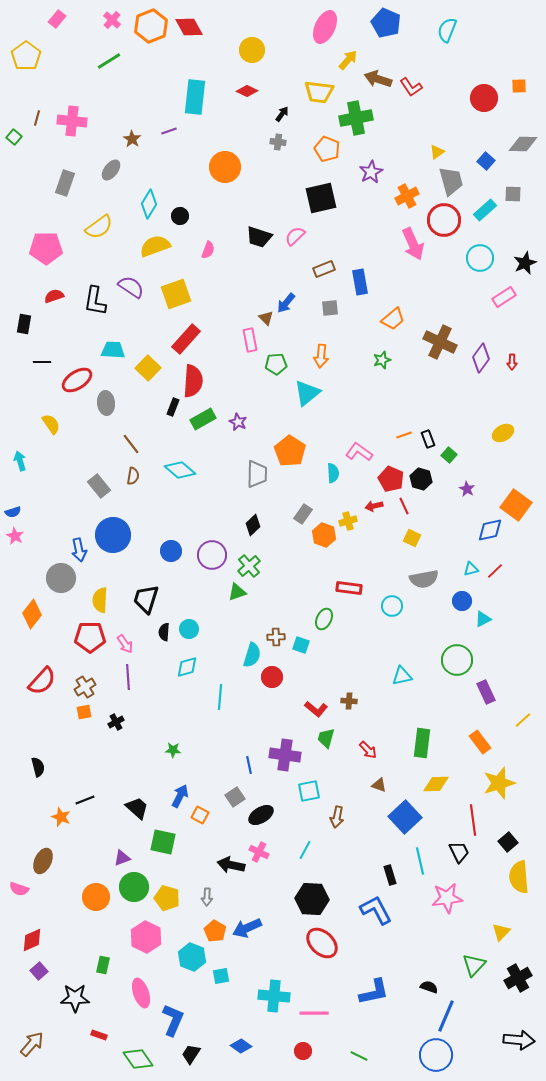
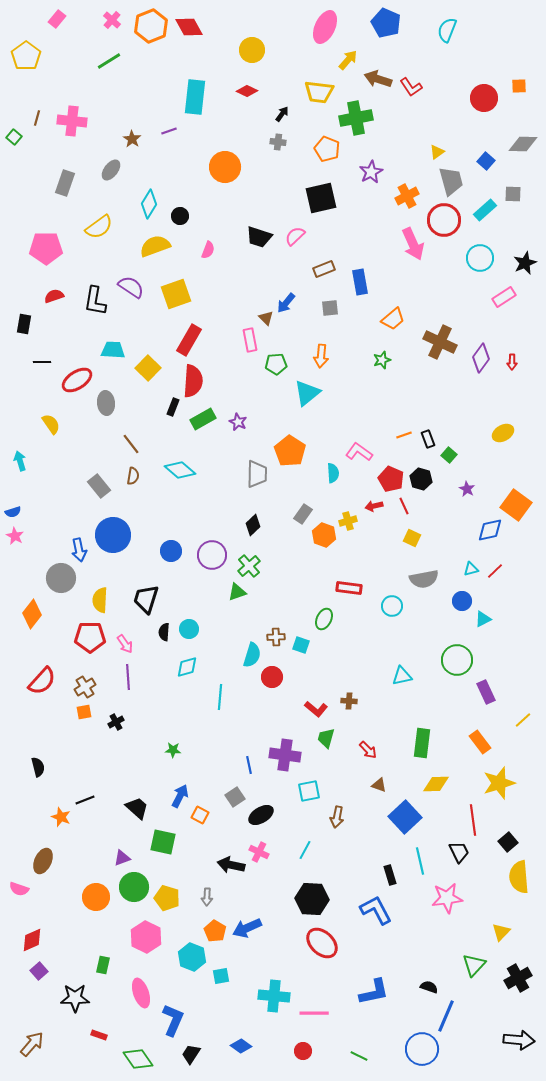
red rectangle at (186, 339): moved 3 px right, 1 px down; rotated 12 degrees counterclockwise
blue circle at (436, 1055): moved 14 px left, 6 px up
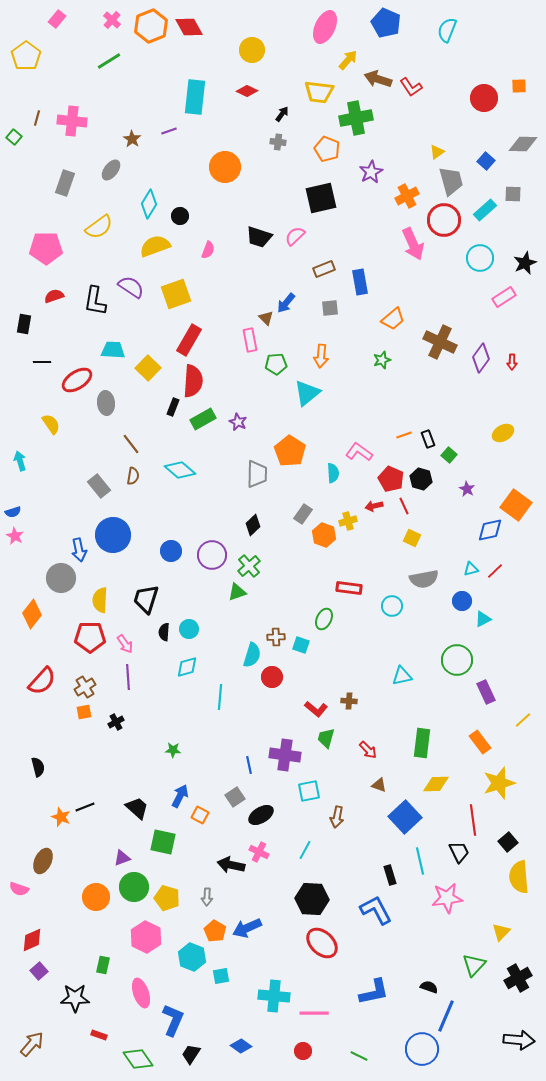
black line at (85, 800): moved 7 px down
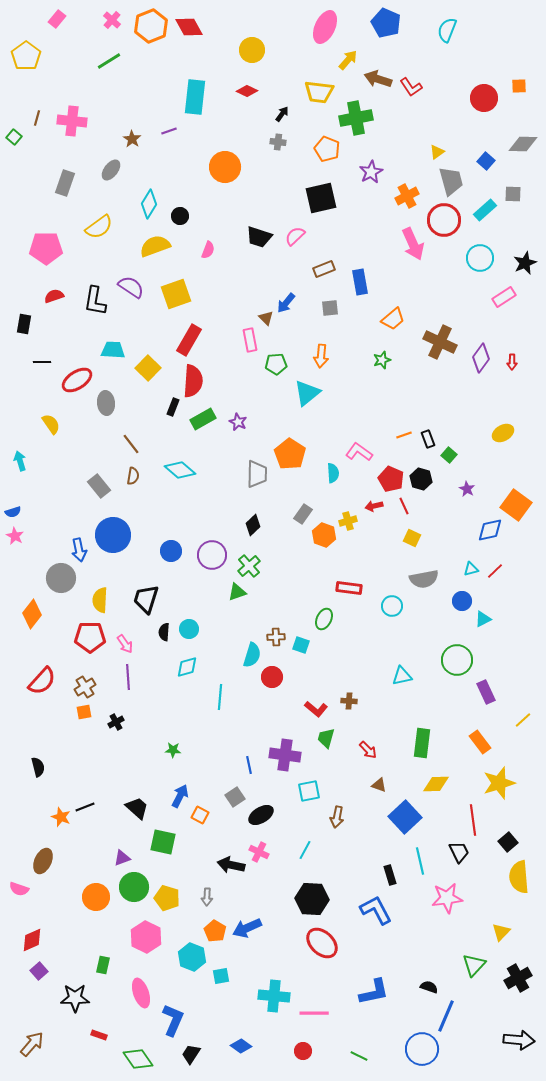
orange pentagon at (290, 451): moved 3 px down
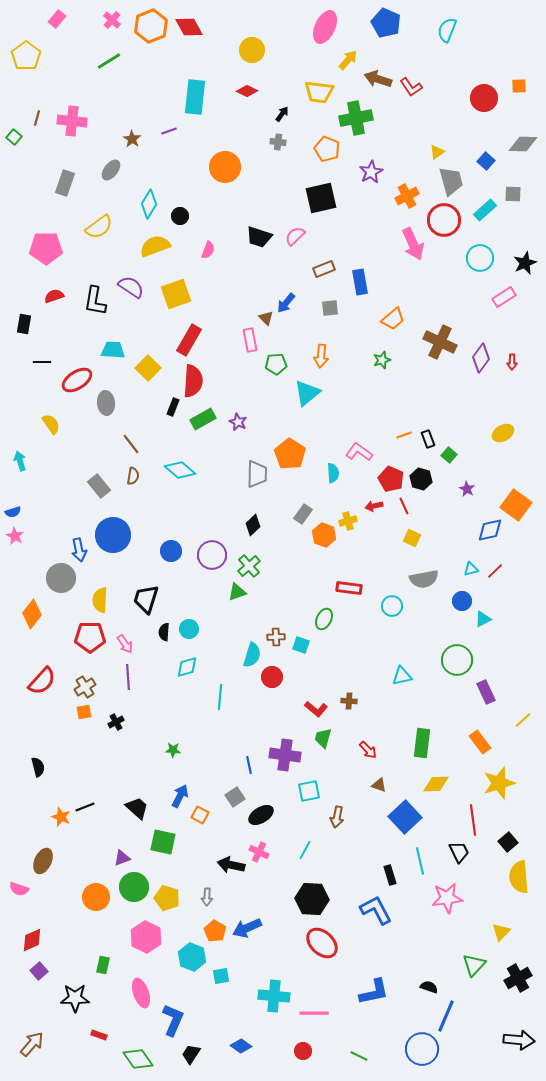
green trapezoid at (326, 738): moved 3 px left
